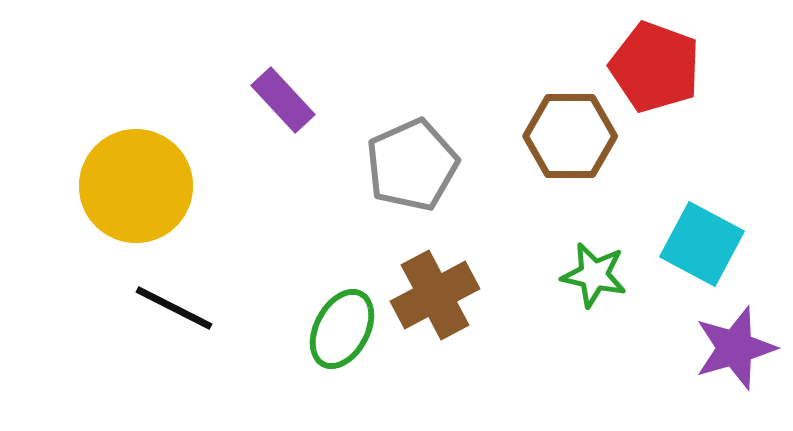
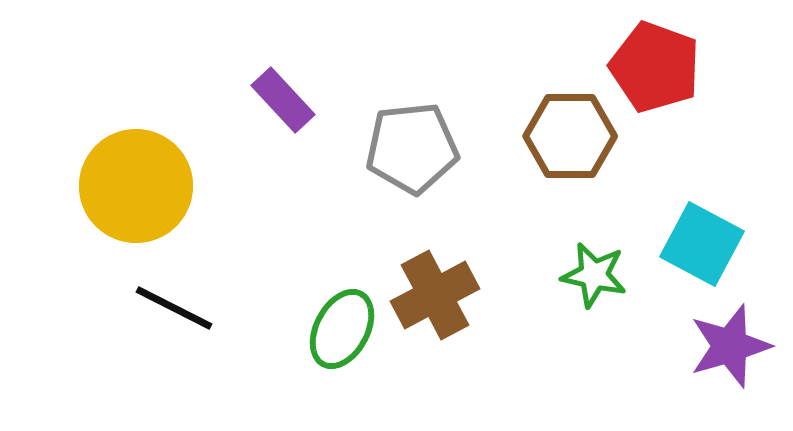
gray pentagon: moved 17 px up; rotated 18 degrees clockwise
purple star: moved 5 px left, 2 px up
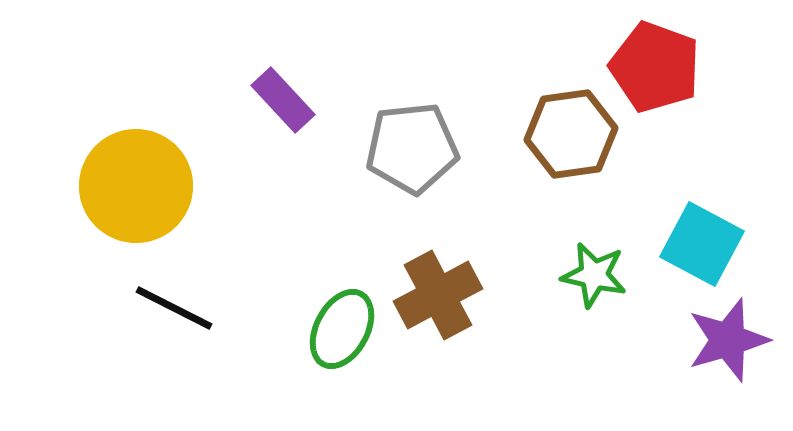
brown hexagon: moved 1 px right, 2 px up; rotated 8 degrees counterclockwise
brown cross: moved 3 px right
purple star: moved 2 px left, 6 px up
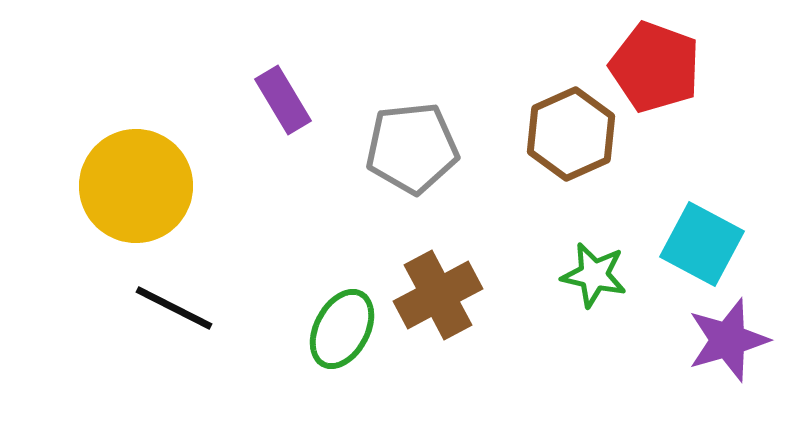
purple rectangle: rotated 12 degrees clockwise
brown hexagon: rotated 16 degrees counterclockwise
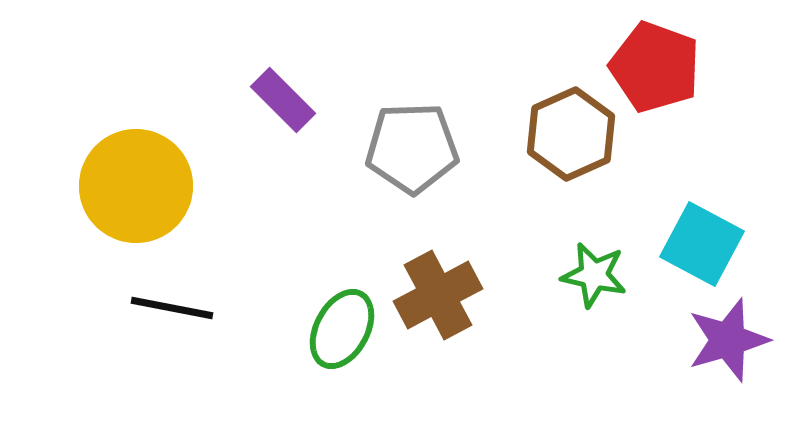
purple rectangle: rotated 14 degrees counterclockwise
gray pentagon: rotated 4 degrees clockwise
black line: moved 2 px left; rotated 16 degrees counterclockwise
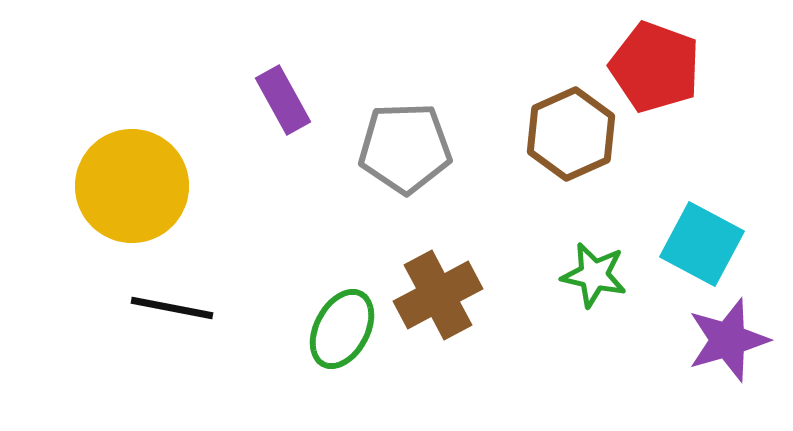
purple rectangle: rotated 16 degrees clockwise
gray pentagon: moved 7 px left
yellow circle: moved 4 px left
